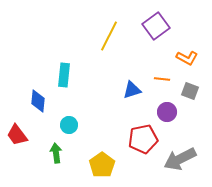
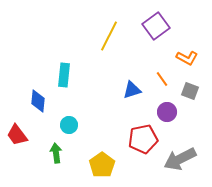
orange line: rotated 49 degrees clockwise
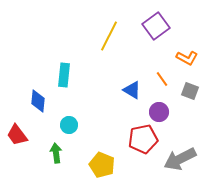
blue triangle: rotated 48 degrees clockwise
purple circle: moved 8 px left
yellow pentagon: rotated 15 degrees counterclockwise
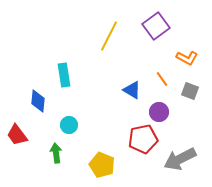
cyan rectangle: rotated 15 degrees counterclockwise
